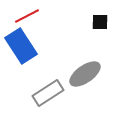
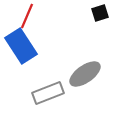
red line: rotated 40 degrees counterclockwise
black square: moved 9 px up; rotated 18 degrees counterclockwise
gray rectangle: rotated 12 degrees clockwise
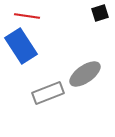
red line: rotated 75 degrees clockwise
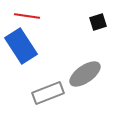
black square: moved 2 px left, 9 px down
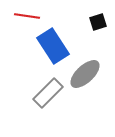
blue rectangle: moved 32 px right
gray ellipse: rotated 8 degrees counterclockwise
gray rectangle: rotated 24 degrees counterclockwise
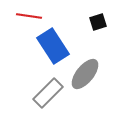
red line: moved 2 px right
gray ellipse: rotated 8 degrees counterclockwise
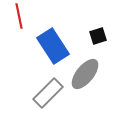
red line: moved 10 px left; rotated 70 degrees clockwise
black square: moved 14 px down
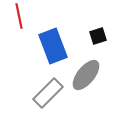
blue rectangle: rotated 12 degrees clockwise
gray ellipse: moved 1 px right, 1 px down
